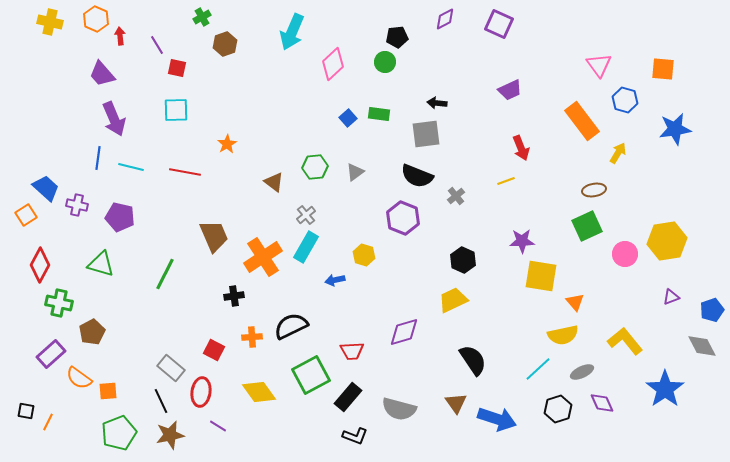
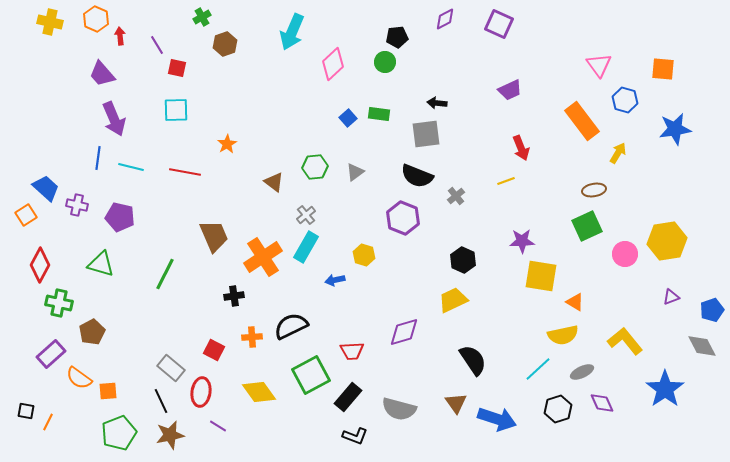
orange triangle at (575, 302): rotated 18 degrees counterclockwise
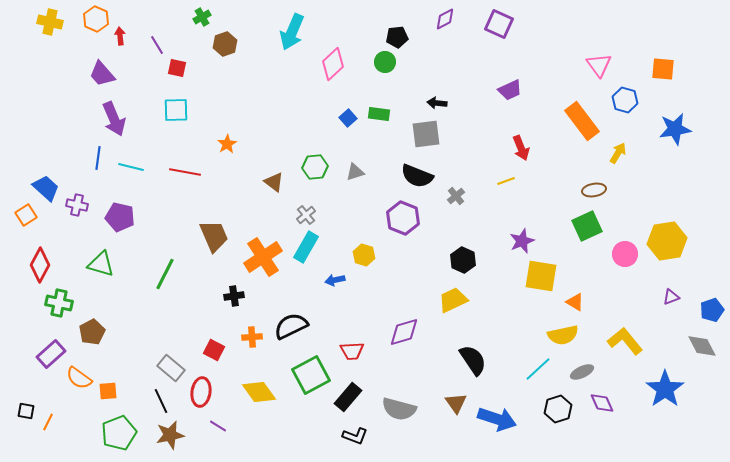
gray triangle at (355, 172): rotated 18 degrees clockwise
purple star at (522, 241): rotated 20 degrees counterclockwise
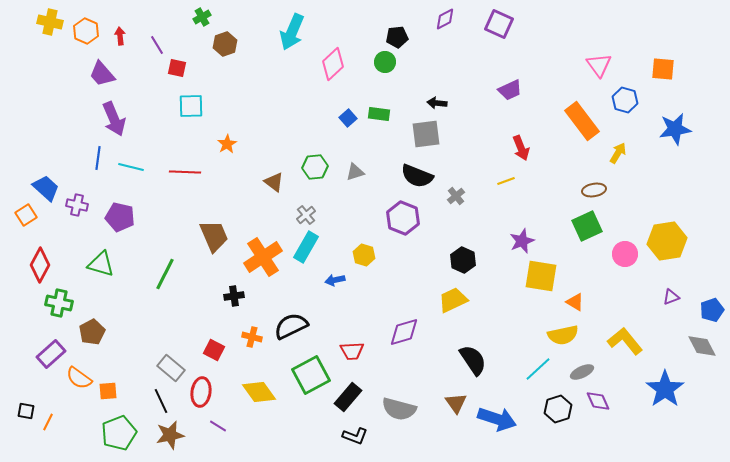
orange hexagon at (96, 19): moved 10 px left, 12 px down
cyan square at (176, 110): moved 15 px right, 4 px up
red line at (185, 172): rotated 8 degrees counterclockwise
orange cross at (252, 337): rotated 18 degrees clockwise
purple diamond at (602, 403): moved 4 px left, 2 px up
